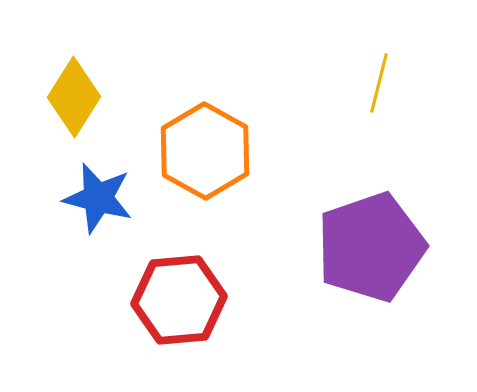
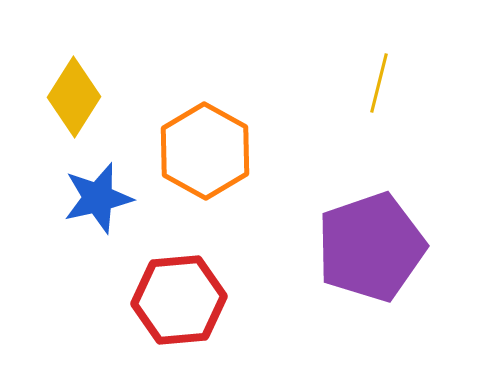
blue star: rotated 28 degrees counterclockwise
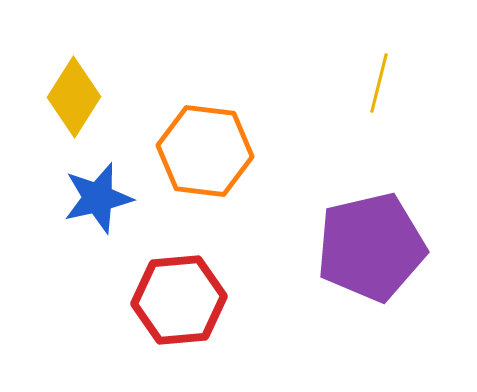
orange hexagon: rotated 22 degrees counterclockwise
purple pentagon: rotated 6 degrees clockwise
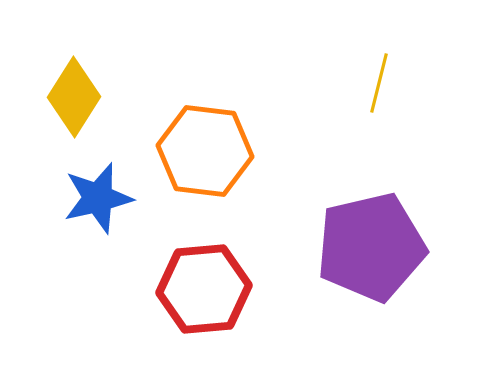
red hexagon: moved 25 px right, 11 px up
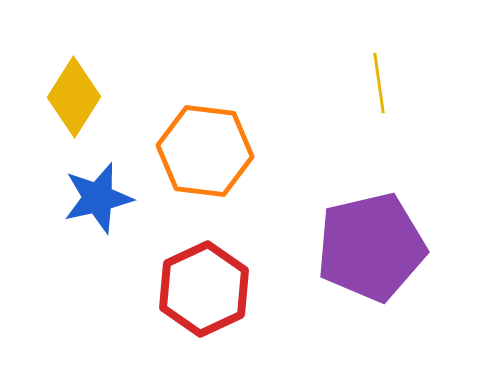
yellow line: rotated 22 degrees counterclockwise
red hexagon: rotated 20 degrees counterclockwise
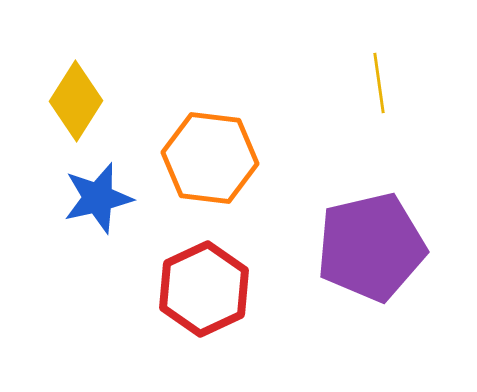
yellow diamond: moved 2 px right, 4 px down
orange hexagon: moved 5 px right, 7 px down
